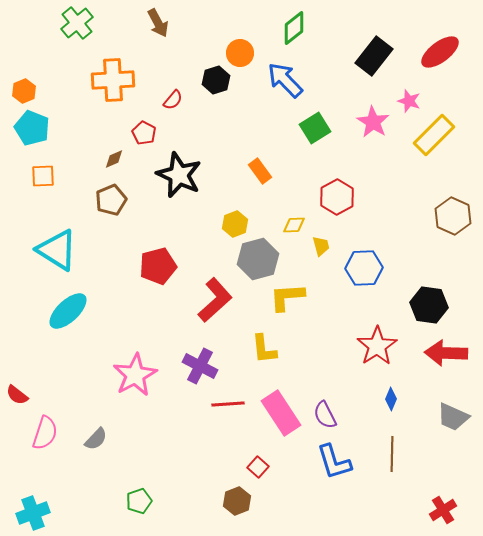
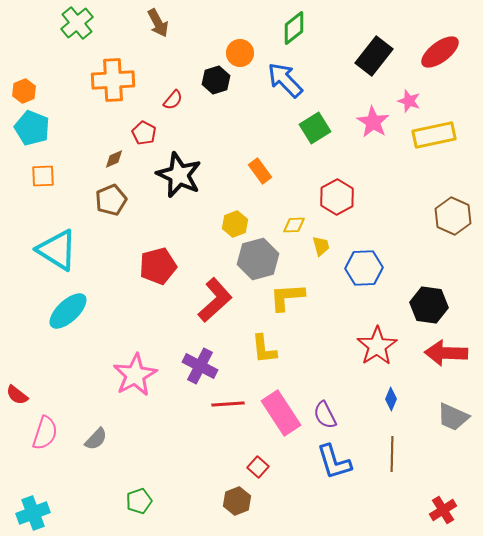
yellow rectangle at (434, 135): rotated 33 degrees clockwise
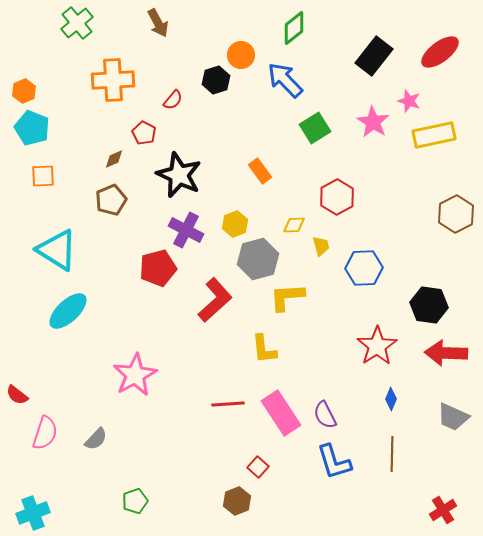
orange circle at (240, 53): moved 1 px right, 2 px down
brown hexagon at (453, 216): moved 3 px right, 2 px up; rotated 9 degrees clockwise
red pentagon at (158, 266): moved 2 px down
purple cross at (200, 366): moved 14 px left, 136 px up
green pentagon at (139, 501): moved 4 px left
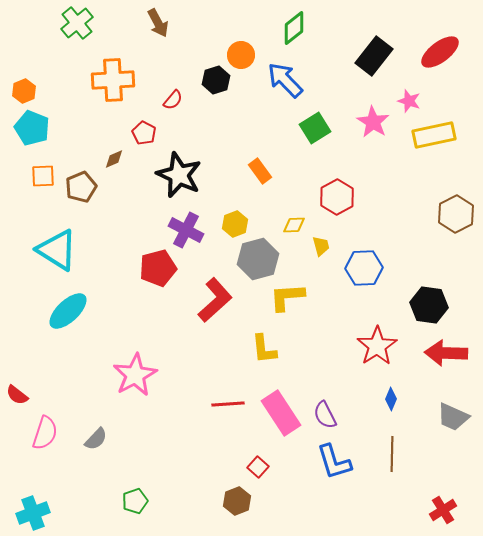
brown pentagon at (111, 200): moved 30 px left, 13 px up
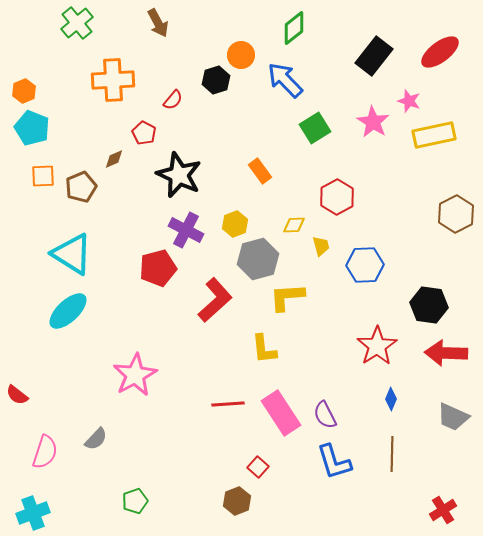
cyan triangle at (57, 250): moved 15 px right, 4 px down
blue hexagon at (364, 268): moved 1 px right, 3 px up
pink semicircle at (45, 433): moved 19 px down
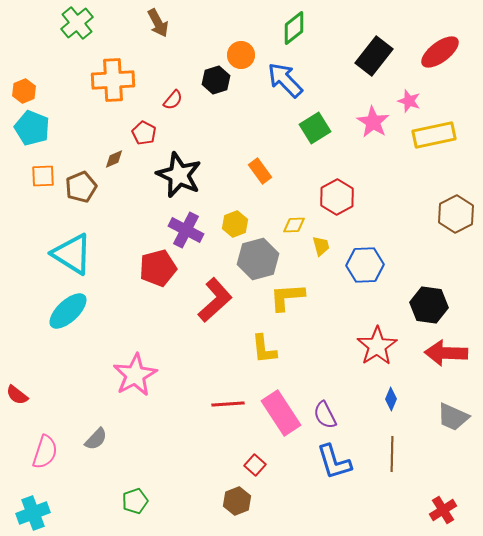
red square at (258, 467): moved 3 px left, 2 px up
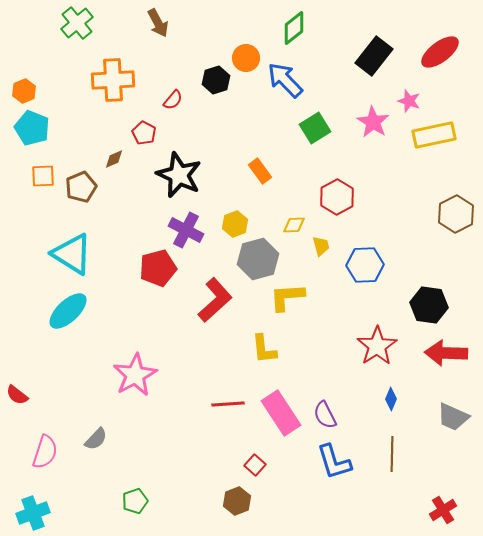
orange circle at (241, 55): moved 5 px right, 3 px down
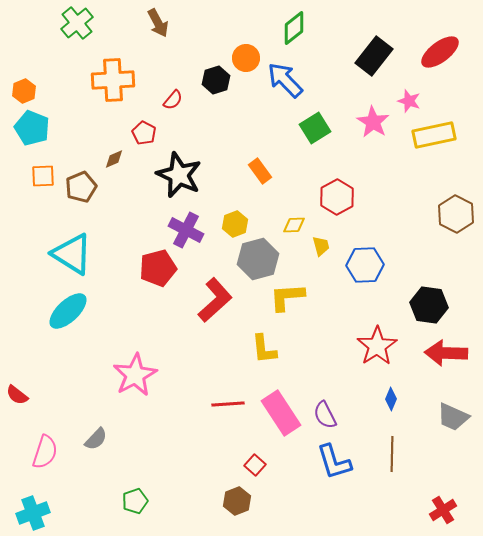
brown hexagon at (456, 214): rotated 6 degrees counterclockwise
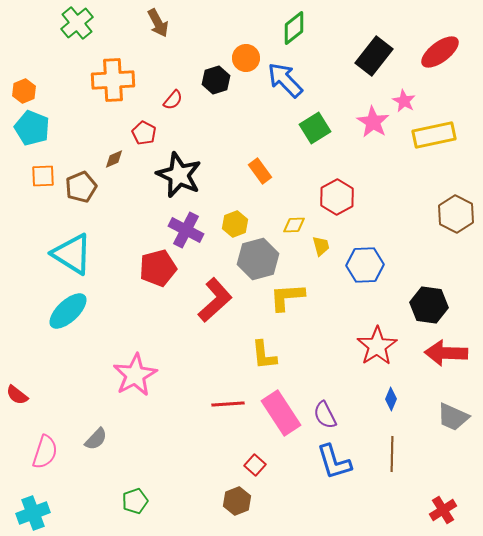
pink star at (409, 101): moved 5 px left; rotated 10 degrees clockwise
yellow L-shape at (264, 349): moved 6 px down
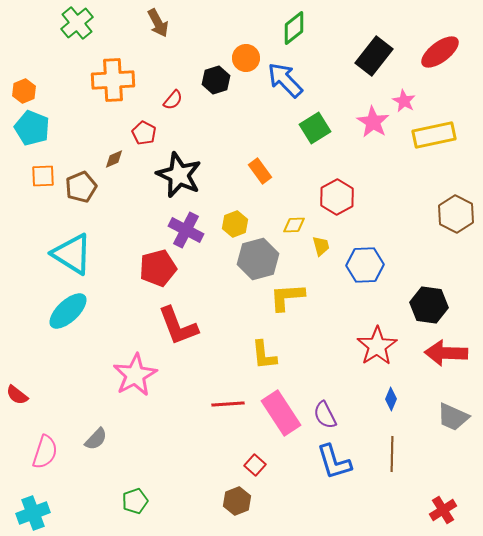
red L-shape at (215, 300): moved 37 px left, 26 px down; rotated 111 degrees clockwise
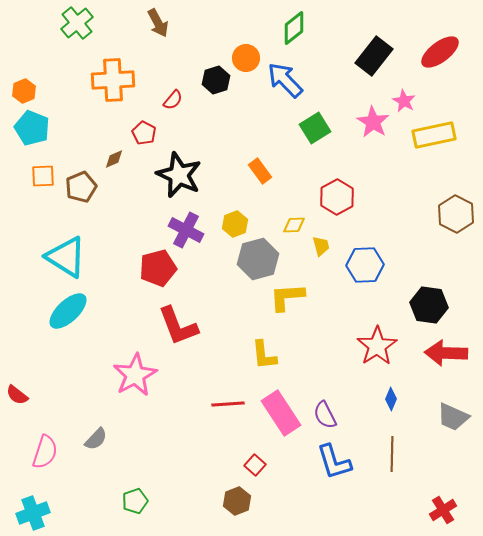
cyan triangle at (72, 254): moved 6 px left, 3 px down
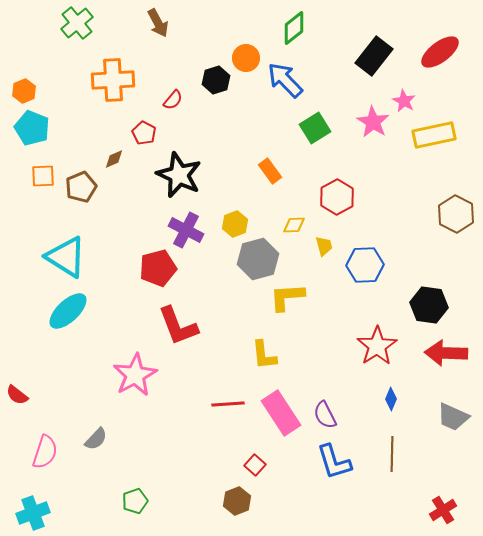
orange rectangle at (260, 171): moved 10 px right
yellow trapezoid at (321, 246): moved 3 px right
